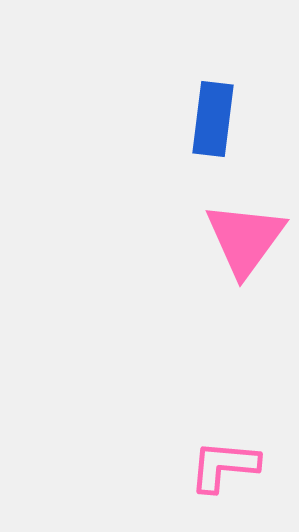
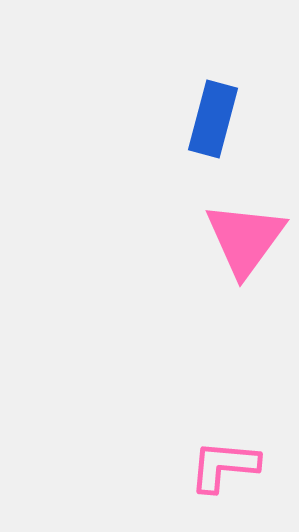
blue rectangle: rotated 8 degrees clockwise
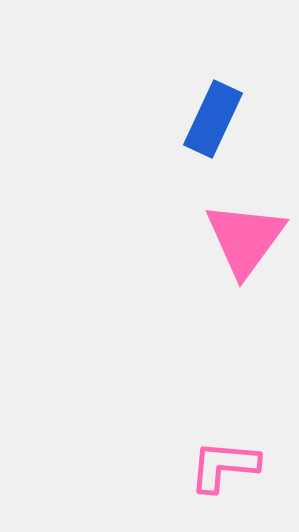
blue rectangle: rotated 10 degrees clockwise
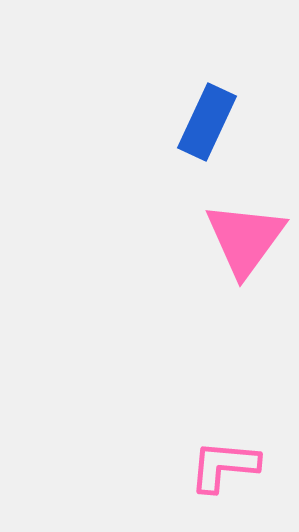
blue rectangle: moved 6 px left, 3 px down
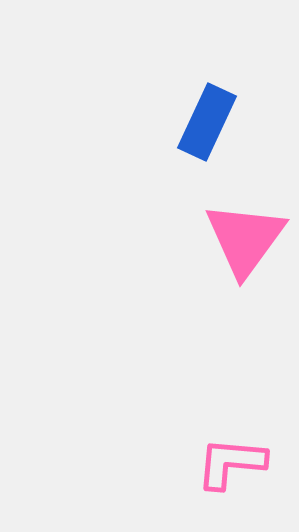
pink L-shape: moved 7 px right, 3 px up
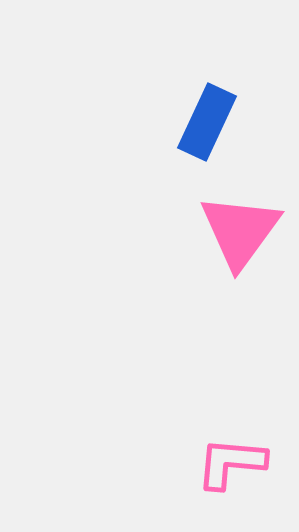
pink triangle: moved 5 px left, 8 px up
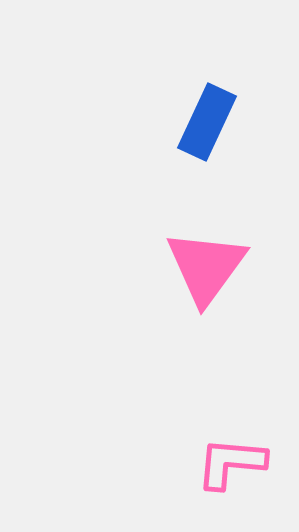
pink triangle: moved 34 px left, 36 px down
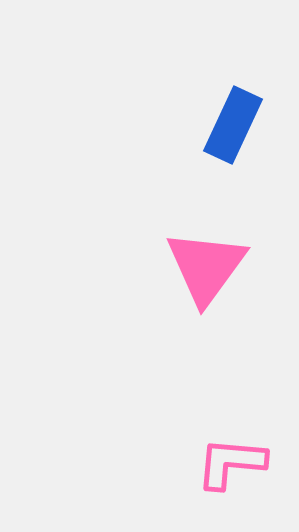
blue rectangle: moved 26 px right, 3 px down
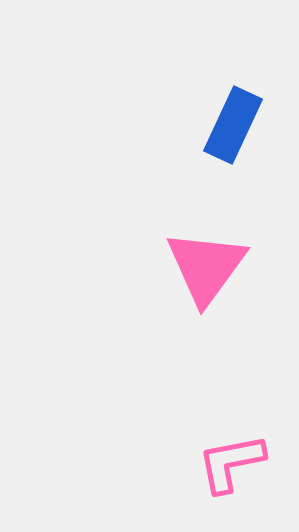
pink L-shape: rotated 16 degrees counterclockwise
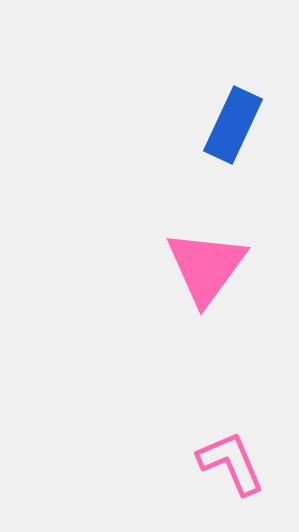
pink L-shape: rotated 78 degrees clockwise
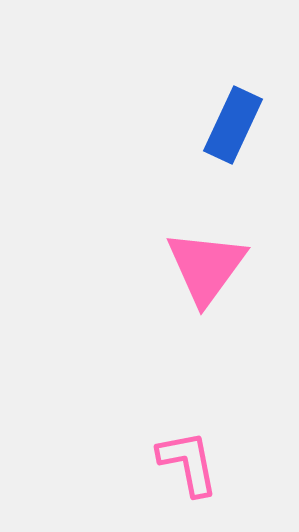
pink L-shape: moved 43 px left; rotated 12 degrees clockwise
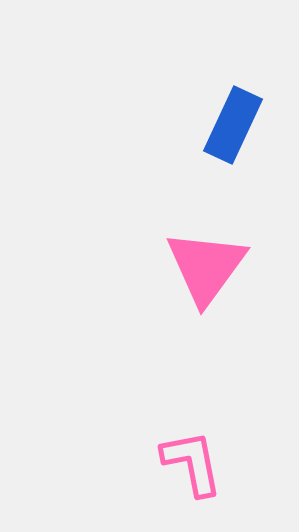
pink L-shape: moved 4 px right
